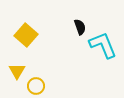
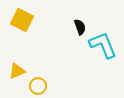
yellow square: moved 4 px left, 15 px up; rotated 15 degrees counterclockwise
yellow triangle: rotated 36 degrees clockwise
yellow circle: moved 2 px right
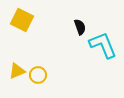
yellow circle: moved 11 px up
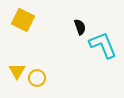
yellow square: moved 1 px right
yellow triangle: rotated 36 degrees counterclockwise
yellow circle: moved 1 px left, 3 px down
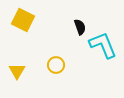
yellow circle: moved 19 px right, 13 px up
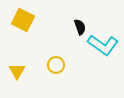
cyan L-shape: rotated 148 degrees clockwise
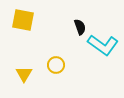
yellow square: rotated 15 degrees counterclockwise
yellow triangle: moved 7 px right, 3 px down
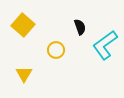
yellow square: moved 5 px down; rotated 30 degrees clockwise
cyan L-shape: moved 2 px right; rotated 108 degrees clockwise
yellow circle: moved 15 px up
